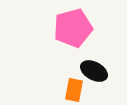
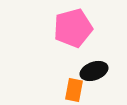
black ellipse: rotated 48 degrees counterclockwise
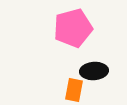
black ellipse: rotated 16 degrees clockwise
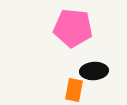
pink pentagon: rotated 21 degrees clockwise
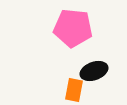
black ellipse: rotated 16 degrees counterclockwise
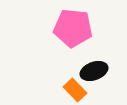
orange rectangle: moved 1 px right; rotated 55 degrees counterclockwise
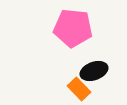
orange rectangle: moved 4 px right, 1 px up
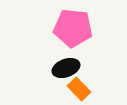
black ellipse: moved 28 px left, 3 px up
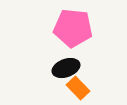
orange rectangle: moved 1 px left, 1 px up
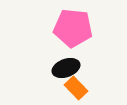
orange rectangle: moved 2 px left
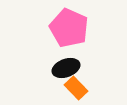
pink pentagon: moved 4 px left; rotated 18 degrees clockwise
